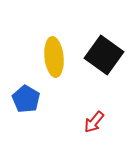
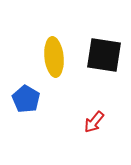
black square: rotated 27 degrees counterclockwise
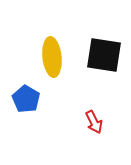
yellow ellipse: moved 2 px left
red arrow: rotated 65 degrees counterclockwise
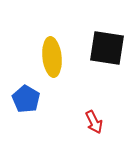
black square: moved 3 px right, 7 px up
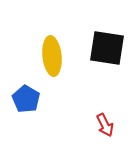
yellow ellipse: moved 1 px up
red arrow: moved 11 px right, 3 px down
